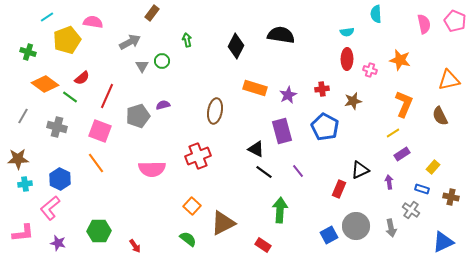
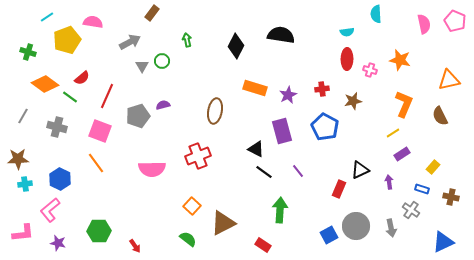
pink L-shape at (50, 208): moved 2 px down
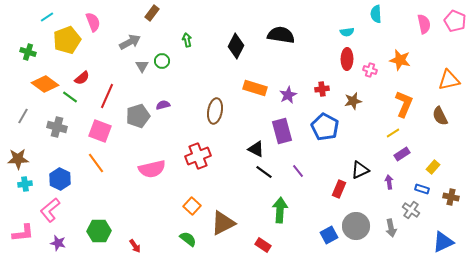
pink semicircle at (93, 22): rotated 60 degrees clockwise
pink semicircle at (152, 169): rotated 12 degrees counterclockwise
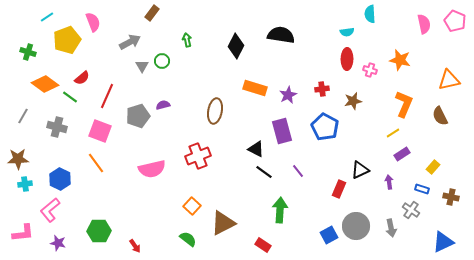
cyan semicircle at (376, 14): moved 6 px left
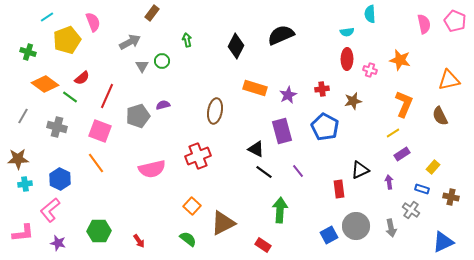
black semicircle at (281, 35): rotated 32 degrees counterclockwise
red rectangle at (339, 189): rotated 30 degrees counterclockwise
red arrow at (135, 246): moved 4 px right, 5 px up
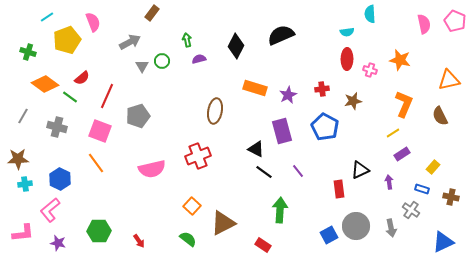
purple semicircle at (163, 105): moved 36 px right, 46 px up
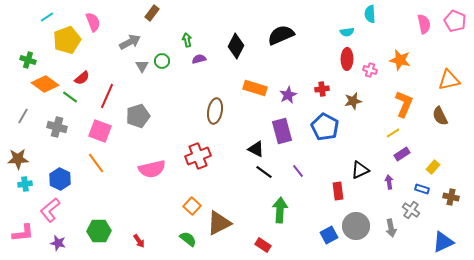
green cross at (28, 52): moved 8 px down
red rectangle at (339, 189): moved 1 px left, 2 px down
brown triangle at (223, 223): moved 4 px left
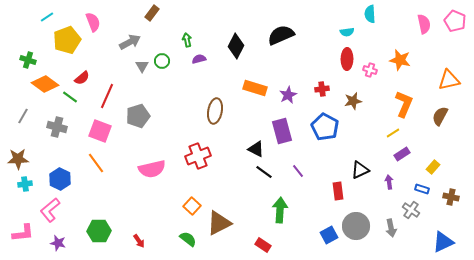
brown semicircle at (440, 116): rotated 54 degrees clockwise
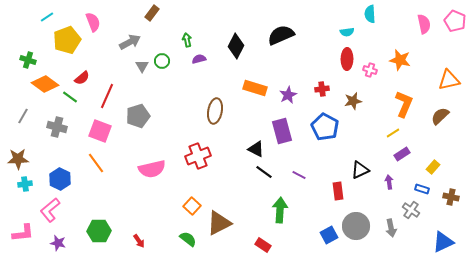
brown semicircle at (440, 116): rotated 18 degrees clockwise
purple line at (298, 171): moved 1 px right, 4 px down; rotated 24 degrees counterclockwise
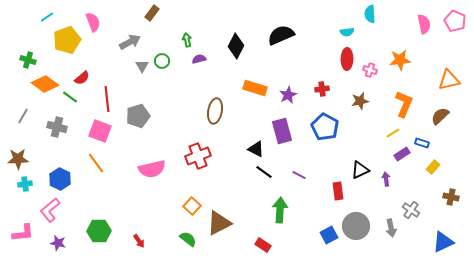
orange star at (400, 60): rotated 20 degrees counterclockwise
red line at (107, 96): moved 3 px down; rotated 30 degrees counterclockwise
brown star at (353, 101): moved 7 px right
purple arrow at (389, 182): moved 3 px left, 3 px up
blue rectangle at (422, 189): moved 46 px up
